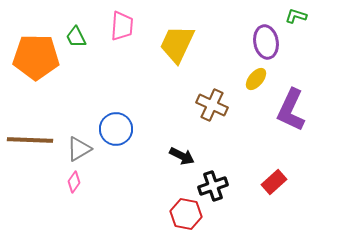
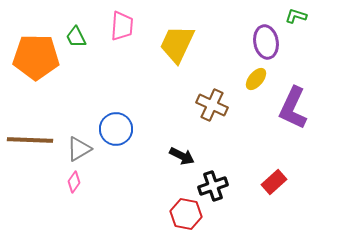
purple L-shape: moved 2 px right, 2 px up
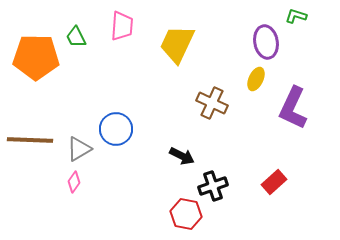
yellow ellipse: rotated 15 degrees counterclockwise
brown cross: moved 2 px up
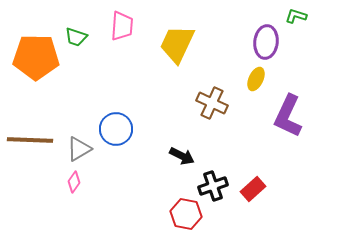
green trapezoid: rotated 45 degrees counterclockwise
purple ellipse: rotated 16 degrees clockwise
purple L-shape: moved 5 px left, 8 px down
red rectangle: moved 21 px left, 7 px down
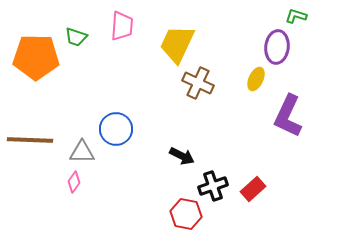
purple ellipse: moved 11 px right, 5 px down
brown cross: moved 14 px left, 20 px up
gray triangle: moved 3 px right, 3 px down; rotated 32 degrees clockwise
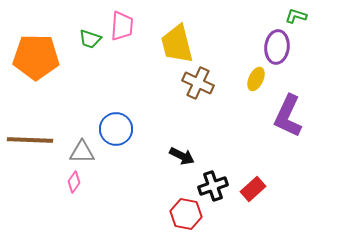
green trapezoid: moved 14 px right, 2 px down
yellow trapezoid: rotated 39 degrees counterclockwise
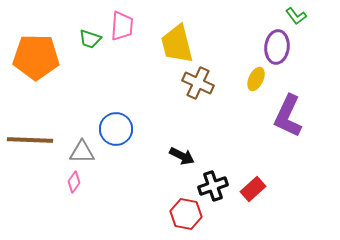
green L-shape: rotated 145 degrees counterclockwise
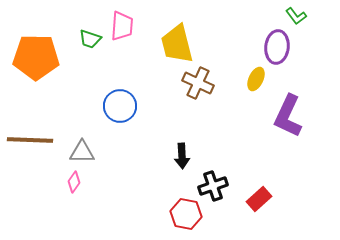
blue circle: moved 4 px right, 23 px up
black arrow: rotated 60 degrees clockwise
red rectangle: moved 6 px right, 10 px down
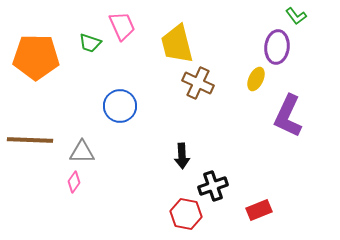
pink trapezoid: rotated 28 degrees counterclockwise
green trapezoid: moved 4 px down
red rectangle: moved 11 px down; rotated 20 degrees clockwise
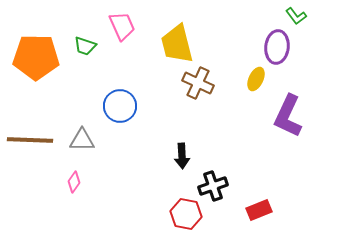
green trapezoid: moved 5 px left, 3 px down
gray triangle: moved 12 px up
